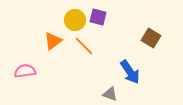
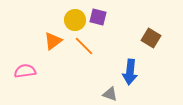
blue arrow: rotated 40 degrees clockwise
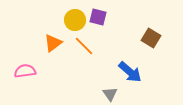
orange triangle: moved 2 px down
blue arrow: rotated 55 degrees counterclockwise
gray triangle: rotated 35 degrees clockwise
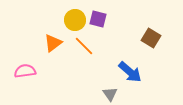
purple square: moved 2 px down
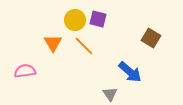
orange triangle: rotated 24 degrees counterclockwise
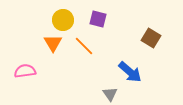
yellow circle: moved 12 px left
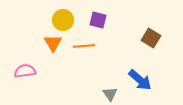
purple square: moved 1 px down
orange line: rotated 50 degrees counterclockwise
blue arrow: moved 10 px right, 8 px down
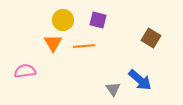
gray triangle: moved 3 px right, 5 px up
